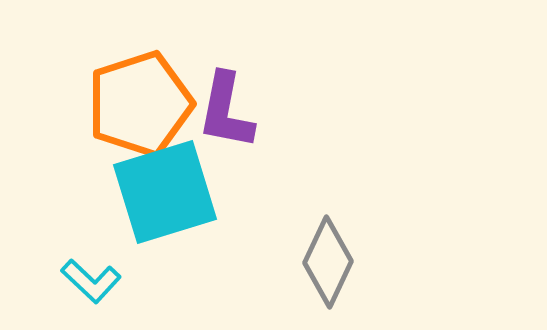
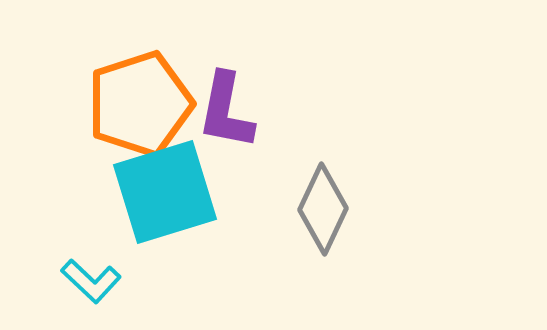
gray diamond: moved 5 px left, 53 px up
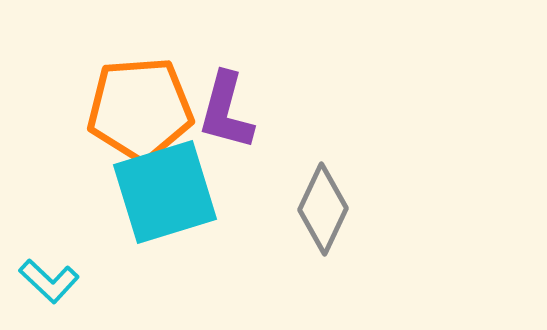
orange pentagon: moved 5 px down; rotated 14 degrees clockwise
purple L-shape: rotated 4 degrees clockwise
cyan L-shape: moved 42 px left
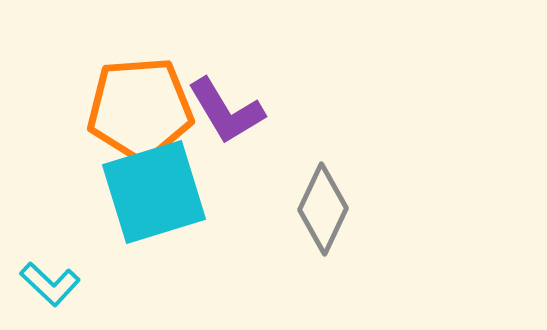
purple L-shape: rotated 46 degrees counterclockwise
cyan square: moved 11 px left
cyan L-shape: moved 1 px right, 3 px down
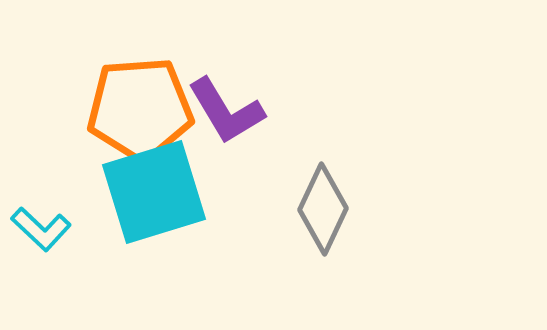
cyan L-shape: moved 9 px left, 55 px up
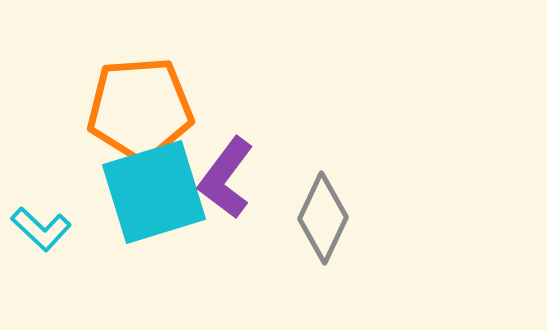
purple L-shape: moved 67 px down; rotated 68 degrees clockwise
gray diamond: moved 9 px down
